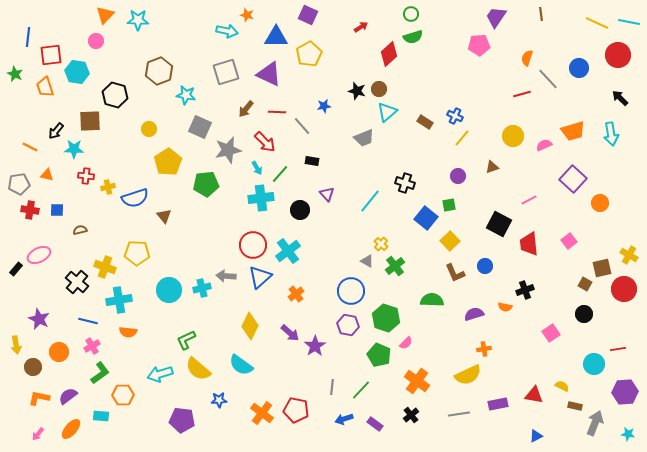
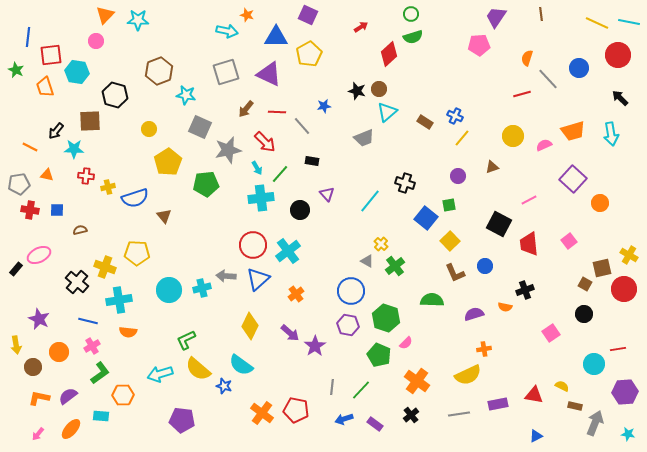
green star at (15, 74): moved 1 px right, 4 px up
blue triangle at (260, 277): moved 2 px left, 2 px down
blue star at (219, 400): moved 5 px right, 14 px up; rotated 21 degrees clockwise
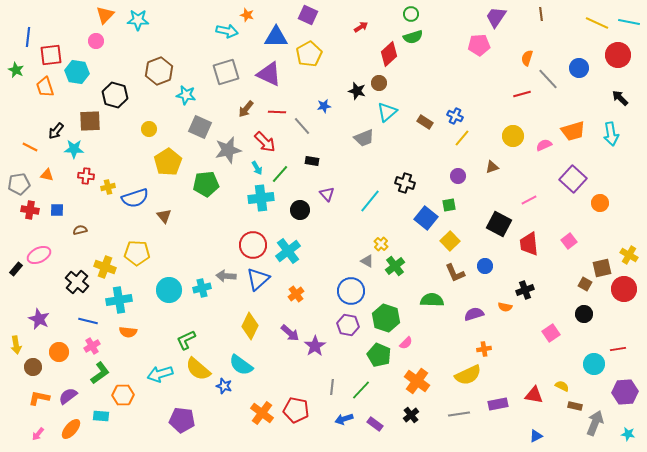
brown circle at (379, 89): moved 6 px up
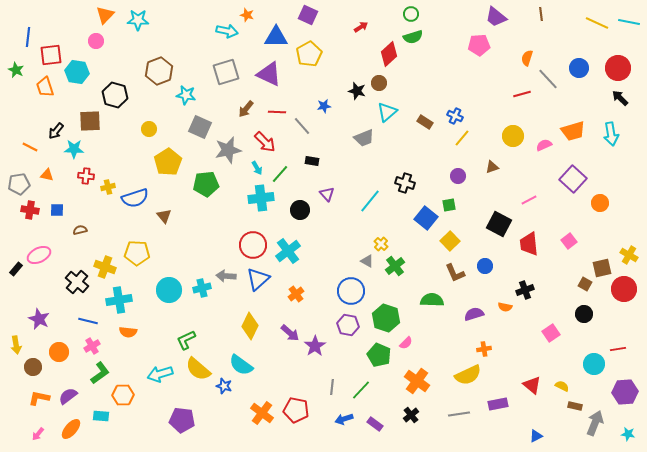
purple trapezoid at (496, 17): rotated 85 degrees counterclockwise
red circle at (618, 55): moved 13 px down
red triangle at (534, 395): moved 2 px left, 10 px up; rotated 30 degrees clockwise
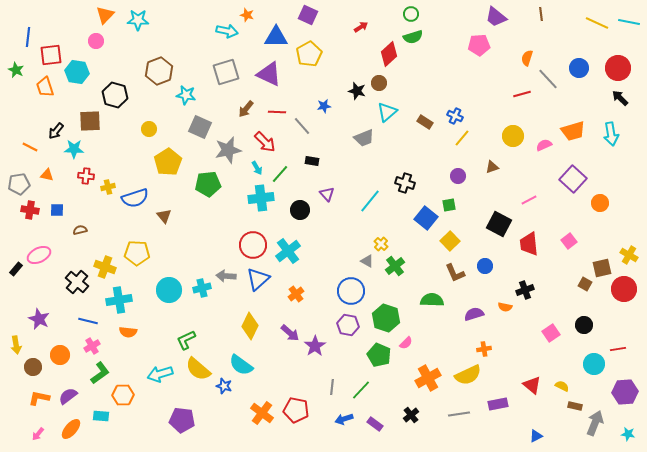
green pentagon at (206, 184): moved 2 px right
black circle at (584, 314): moved 11 px down
orange circle at (59, 352): moved 1 px right, 3 px down
orange cross at (417, 381): moved 11 px right, 3 px up; rotated 25 degrees clockwise
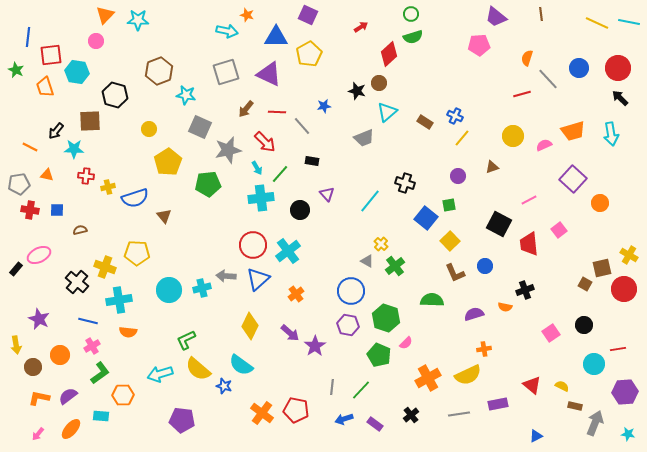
pink square at (569, 241): moved 10 px left, 11 px up
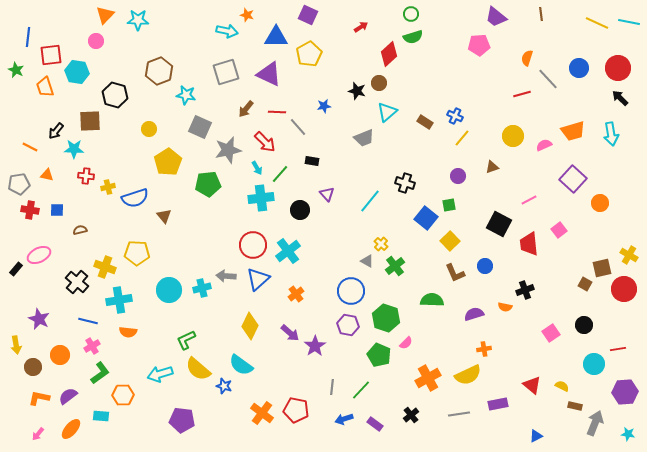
gray line at (302, 126): moved 4 px left, 1 px down
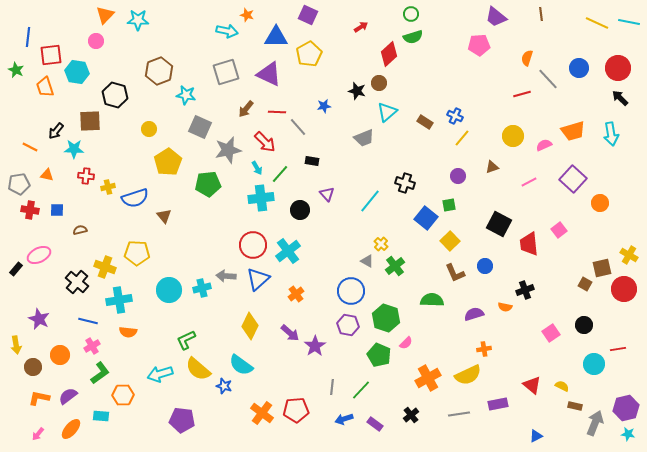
pink line at (529, 200): moved 18 px up
purple hexagon at (625, 392): moved 1 px right, 16 px down; rotated 10 degrees counterclockwise
red pentagon at (296, 410): rotated 15 degrees counterclockwise
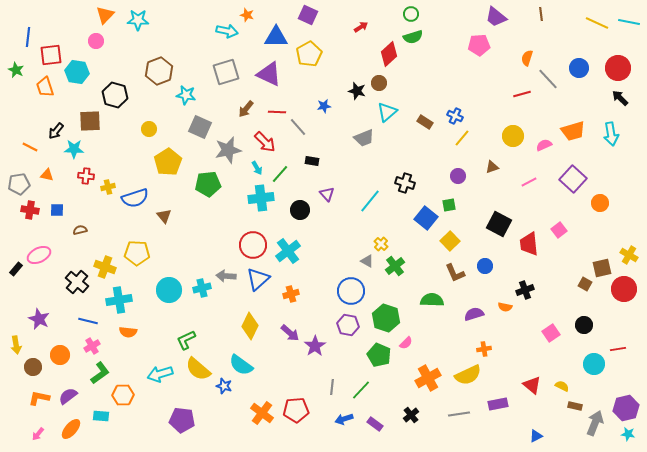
orange cross at (296, 294): moved 5 px left; rotated 21 degrees clockwise
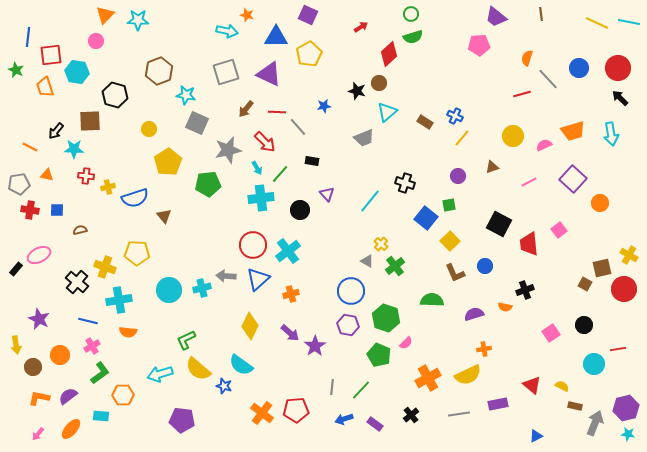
gray square at (200, 127): moved 3 px left, 4 px up
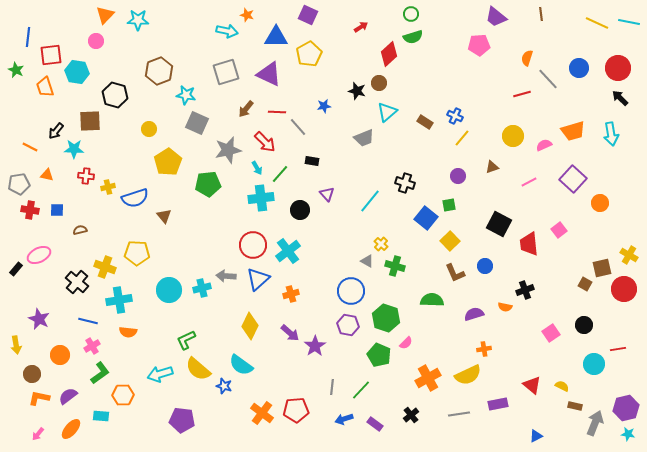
green cross at (395, 266): rotated 36 degrees counterclockwise
brown circle at (33, 367): moved 1 px left, 7 px down
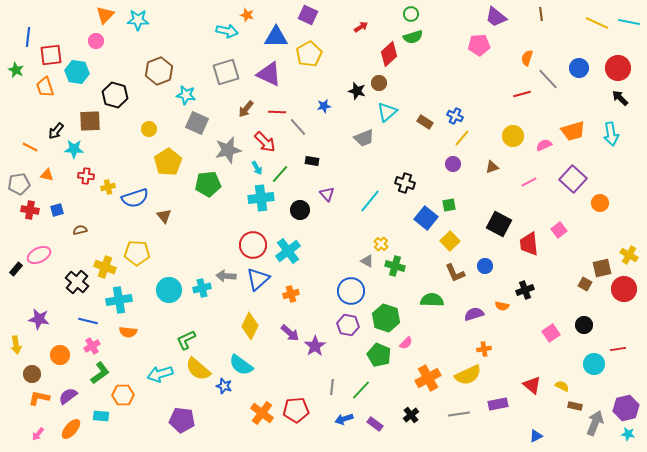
purple circle at (458, 176): moved 5 px left, 12 px up
blue square at (57, 210): rotated 16 degrees counterclockwise
orange semicircle at (505, 307): moved 3 px left, 1 px up
purple star at (39, 319): rotated 15 degrees counterclockwise
